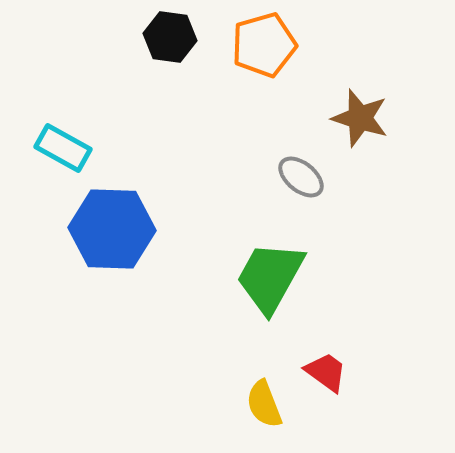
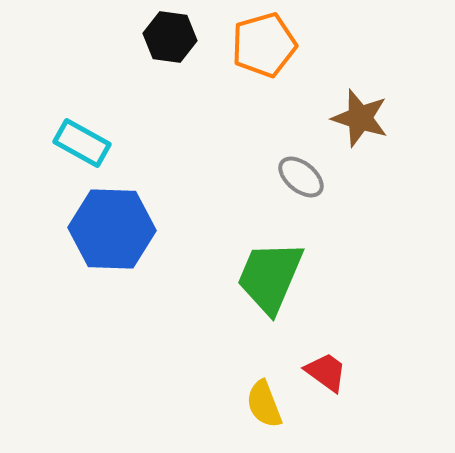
cyan rectangle: moved 19 px right, 5 px up
green trapezoid: rotated 6 degrees counterclockwise
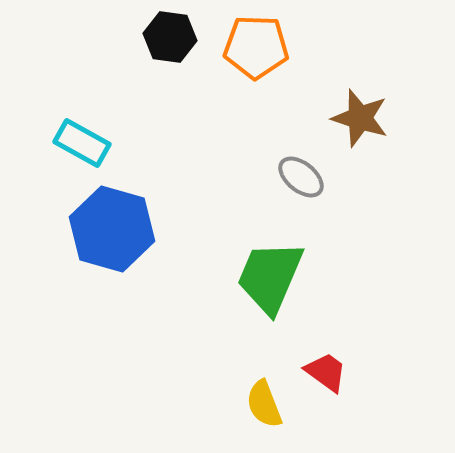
orange pentagon: moved 8 px left, 2 px down; rotated 18 degrees clockwise
blue hexagon: rotated 14 degrees clockwise
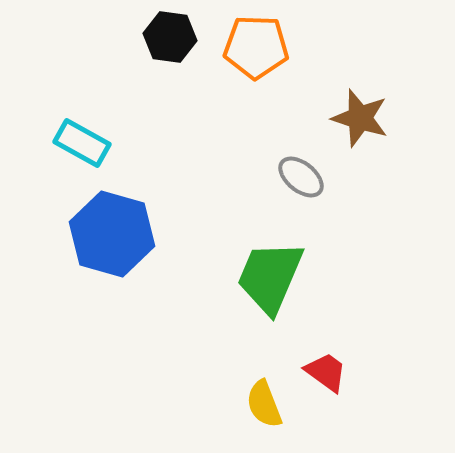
blue hexagon: moved 5 px down
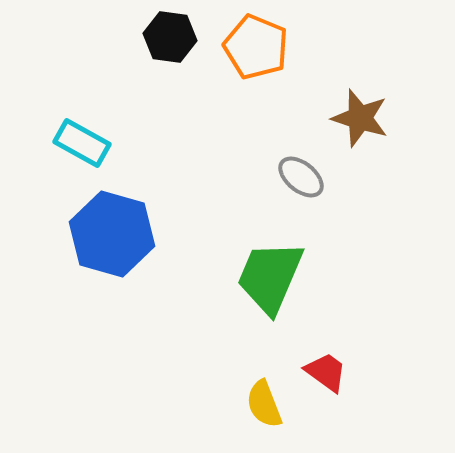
orange pentagon: rotated 20 degrees clockwise
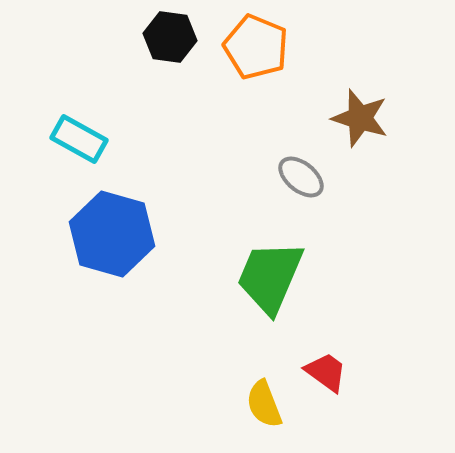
cyan rectangle: moved 3 px left, 4 px up
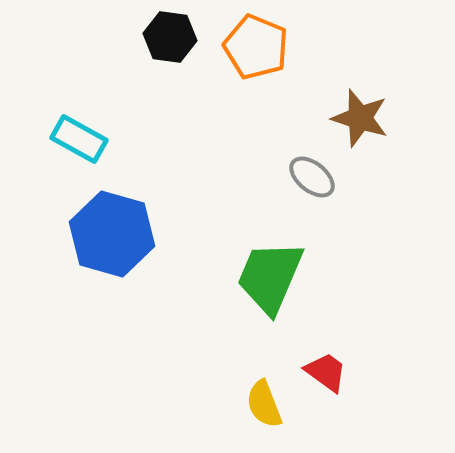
gray ellipse: moved 11 px right
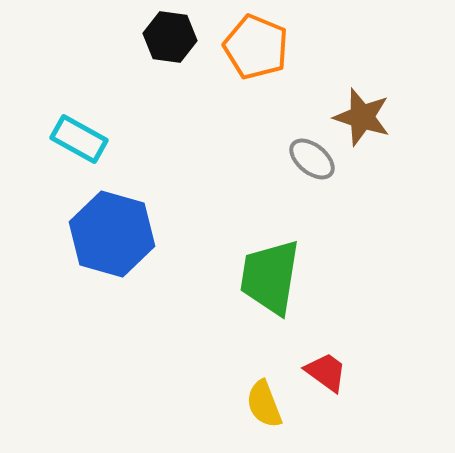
brown star: moved 2 px right, 1 px up
gray ellipse: moved 18 px up
green trapezoid: rotated 14 degrees counterclockwise
